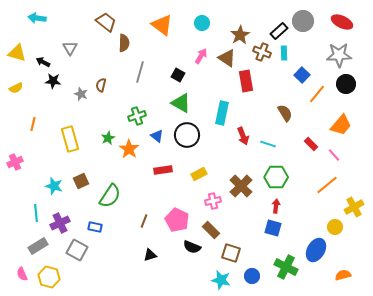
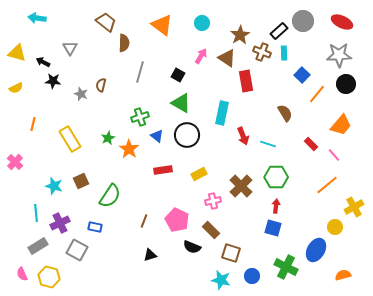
green cross at (137, 116): moved 3 px right, 1 px down
yellow rectangle at (70, 139): rotated 15 degrees counterclockwise
pink cross at (15, 162): rotated 21 degrees counterclockwise
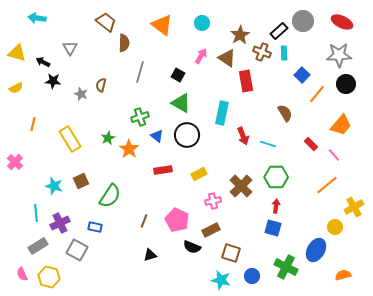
brown rectangle at (211, 230): rotated 72 degrees counterclockwise
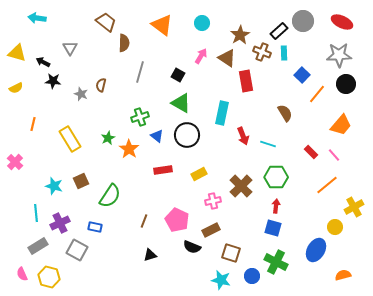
red rectangle at (311, 144): moved 8 px down
green cross at (286, 267): moved 10 px left, 5 px up
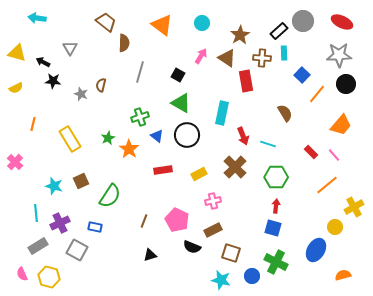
brown cross at (262, 52): moved 6 px down; rotated 18 degrees counterclockwise
brown cross at (241, 186): moved 6 px left, 19 px up
brown rectangle at (211, 230): moved 2 px right
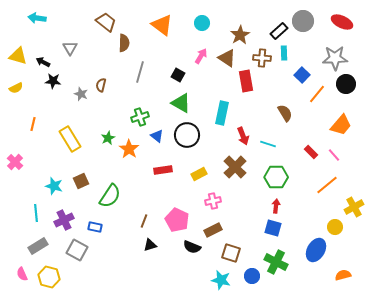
yellow triangle at (17, 53): moved 1 px right, 3 px down
gray star at (339, 55): moved 4 px left, 3 px down
purple cross at (60, 223): moved 4 px right, 3 px up
black triangle at (150, 255): moved 10 px up
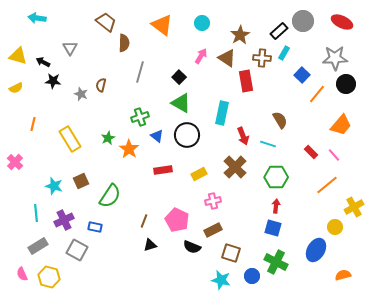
cyan rectangle at (284, 53): rotated 32 degrees clockwise
black square at (178, 75): moved 1 px right, 2 px down; rotated 16 degrees clockwise
brown semicircle at (285, 113): moved 5 px left, 7 px down
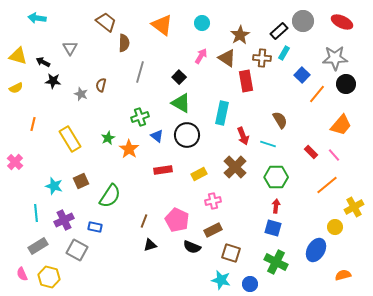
blue circle at (252, 276): moved 2 px left, 8 px down
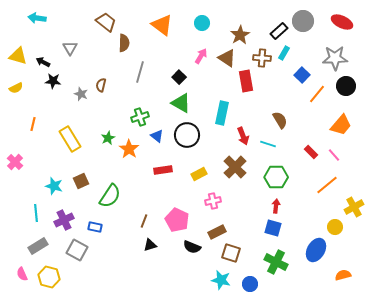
black circle at (346, 84): moved 2 px down
brown rectangle at (213, 230): moved 4 px right, 2 px down
